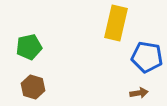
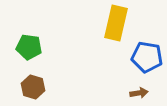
green pentagon: rotated 20 degrees clockwise
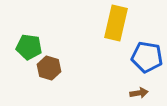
brown hexagon: moved 16 px right, 19 px up
